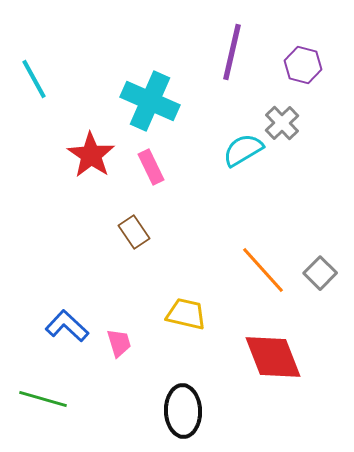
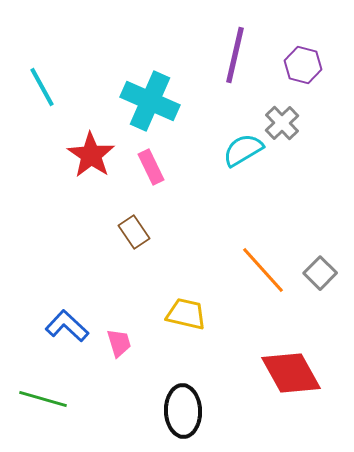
purple line: moved 3 px right, 3 px down
cyan line: moved 8 px right, 8 px down
red diamond: moved 18 px right, 16 px down; rotated 8 degrees counterclockwise
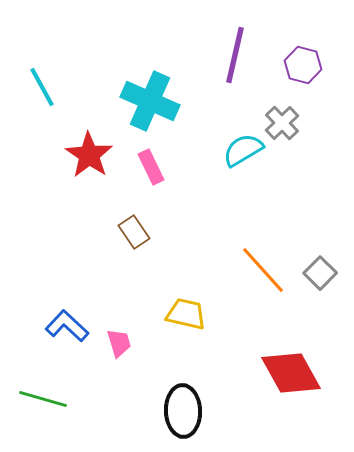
red star: moved 2 px left
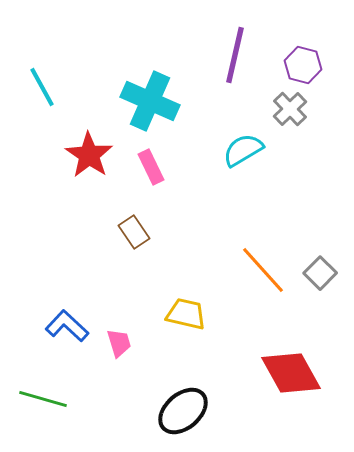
gray cross: moved 8 px right, 14 px up
black ellipse: rotated 51 degrees clockwise
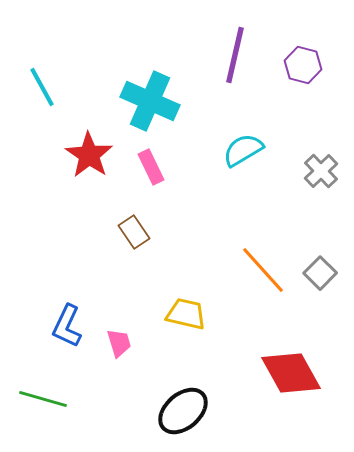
gray cross: moved 31 px right, 62 px down
blue L-shape: rotated 108 degrees counterclockwise
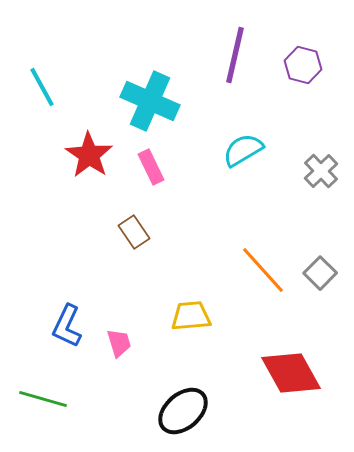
yellow trapezoid: moved 5 px right, 2 px down; rotated 18 degrees counterclockwise
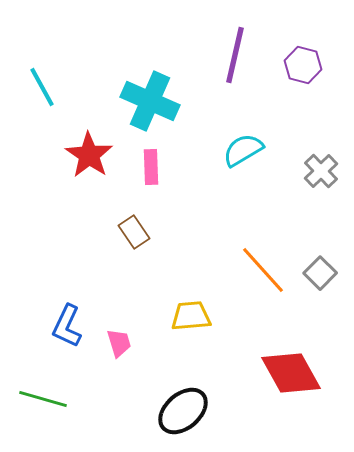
pink rectangle: rotated 24 degrees clockwise
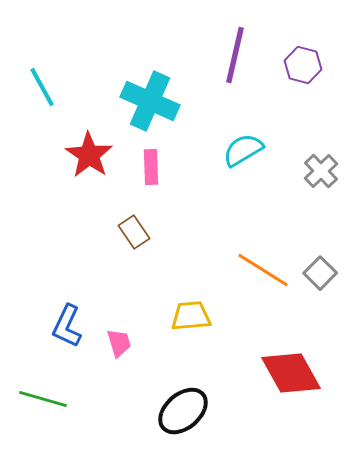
orange line: rotated 16 degrees counterclockwise
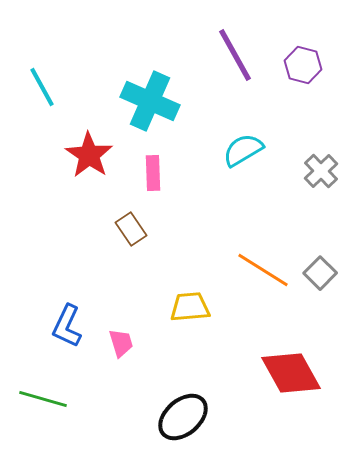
purple line: rotated 42 degrees counterclockwise
pink rectangle: moved 2 px right, 6 px down
brown rectangle: moved 3 px left, 3 px up
yellow trapezoid: moved 1 px left, 9 px up
pink trapezoid: moved 2 px right
black ellipse: moved 6 px down
